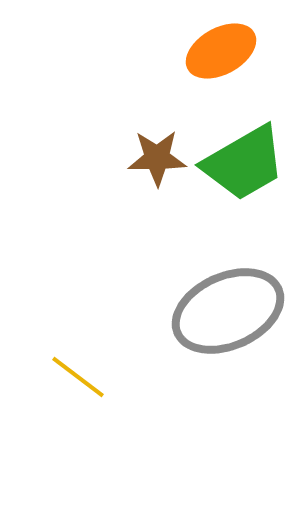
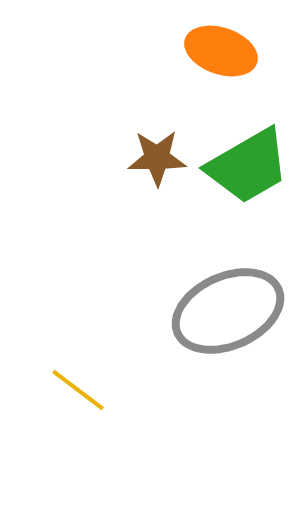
orange ellipse: rotated 48 degrees clockwise
green trapezoid: moved 4 px right, 3 px down
yellow line: moved 13 px down
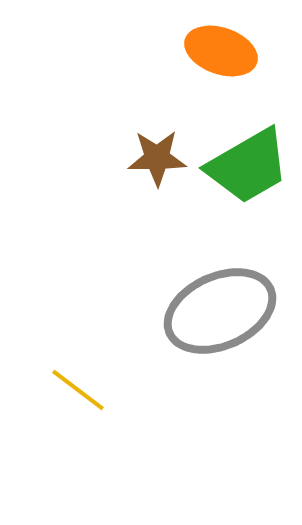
gray ellipse: moved 8 px left
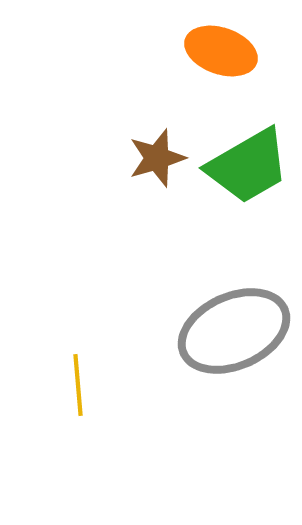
brown star: rotated 16 degrees counterclockwise
gray ellipse: moved 14 px right, 20 px down
yellow line: moved 5 px up; rotated 48 degrees clockwise
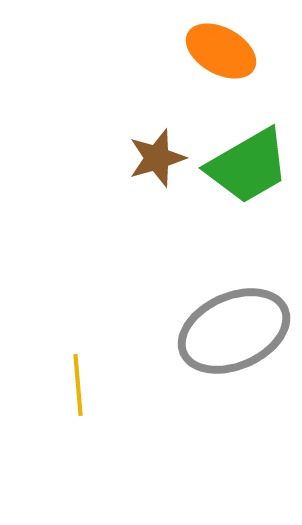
orange ellipse: rotated 10 degrees clockwise
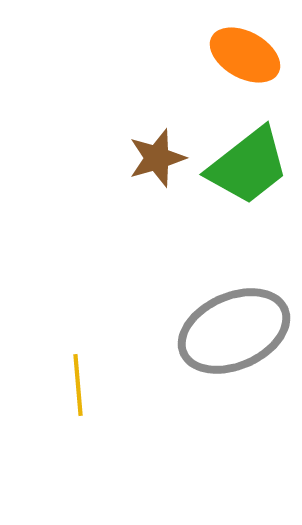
orange ellipse: moved 24 px right, 4 px down
green trapezoid: rotated 8 degrees counterclockwise
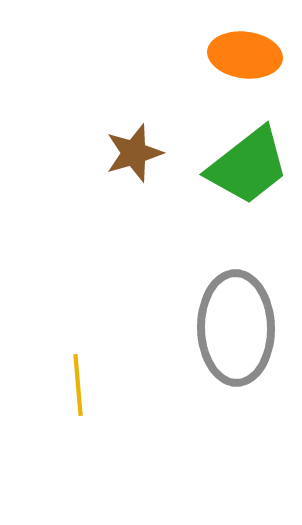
orange ellipse: rotated 22 degrees counterclockwise
brown star: moved 23 px left, 5 px up
gray ellipse: moved 2 px right, 3 px up; rotated 67 degrees counterclockwise
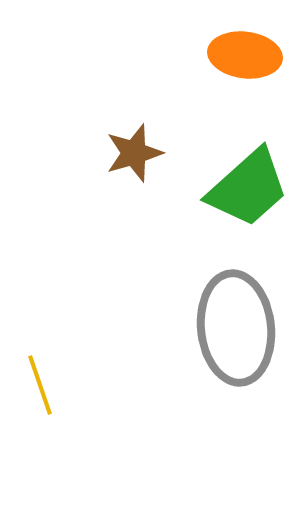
green trapezoid: moved 22 px down; rotated 4 degrees counterclockwise
gray ellipse: rotated 5 degrees counterclockwise
yellow line: moved 38 px left; rotated 14 degrees counterclockwise
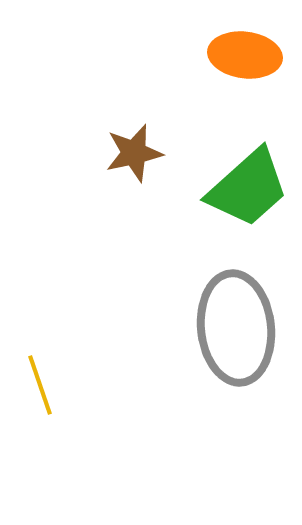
brown star: rotated 4 degrees clockwise
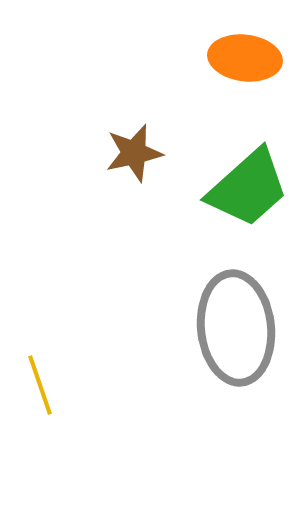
orange ellipse: moved 3 px down
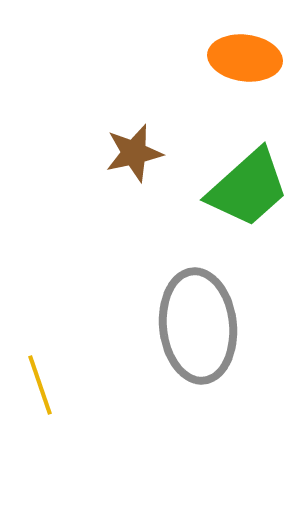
gray ellipse: moved 38 px left, 2 px up
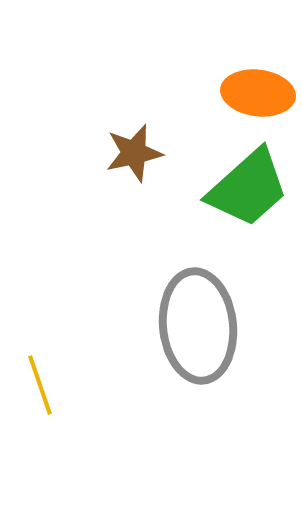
orange ellipse: moved 13 px right, 35 px down
